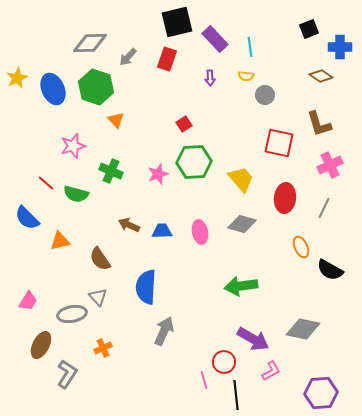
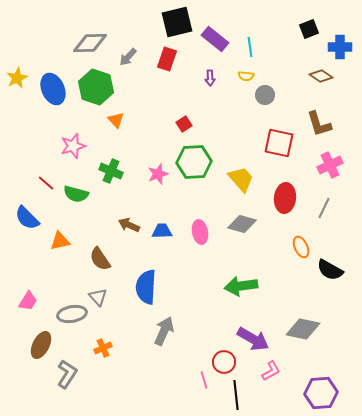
purple rectangle at (215, 39): rotated 8 degrees counterclockwise
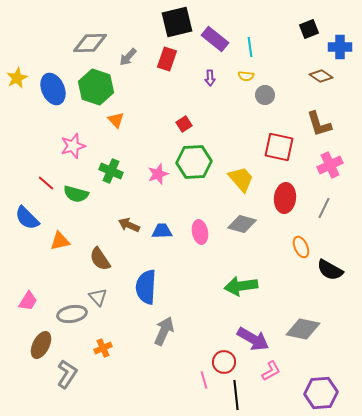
red square at (279, 143): moved 4 px down
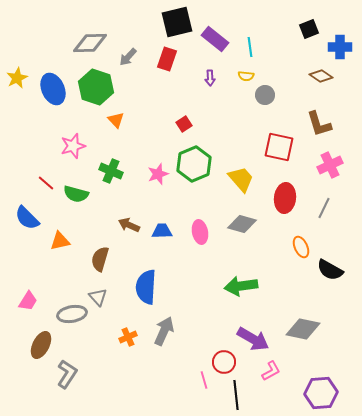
green hexagon at (194, 162): moved 2 px down; rotated 20 degrees counterclockwise
brown semicircle at (100, 259): rotated 50 degrees clockwise
orange cross at (103, 348): moved 25 px right, 11 px up
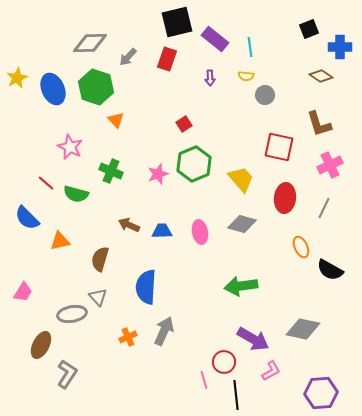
pink star at (73, 146): moved 3 px left, 1 px down; rotated 30 degrees counterclockwise
pink trapezoid at (28, 301): moved 5 px left, 9 px up
